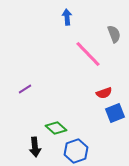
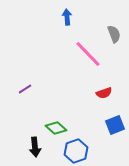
blue square: moved 12 px down
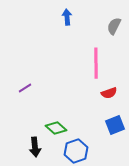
gray semicircle: moved 8 px up; rotated 132 degrees counterclockwise
pink line: moved 8 px right, 9 px down; rotated 44 degrees clockwise
purple line: moved 1 px up
red semicircle: moved 5 px right
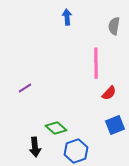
gray semicircle: rotated 18 degrees counterclockwise
red semicircle: rotated 28 degrees counterclockwise
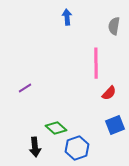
blue hexagon: moved 1 px right, 3 px up
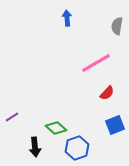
blue arrow: moved 1 px down
gray semicircle: moved 3 px right
pink line: rotated 60 degrees clockwise
purple line: moved 13 px left, 29 px down
red semicircle: moved 2 px left
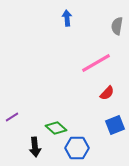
blue hexagon: rotated 20 degrees clockwise
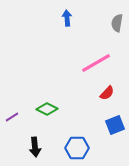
gray semicircle: moved 3 px up
green diamond: moved 9 px left, 19 px up; rotated 15 degrees counterclockwise
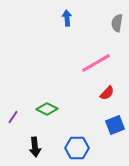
purple line: moved 1 px right; rotated 24 degrees counterclockwise
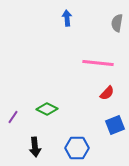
pink line: moved 2 px right; rotated 36 degrees clockwise
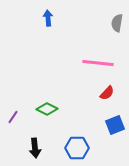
blue arrow: moved 19 px left
black arrow: moved 1 px down
